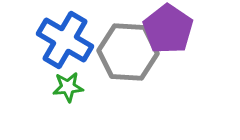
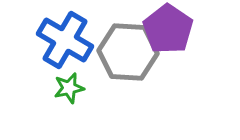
green star: moved 1 px right, 1 px down; rotated 8 degrees counterclockwise
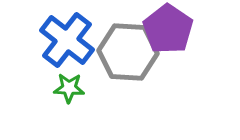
blue cross: moved 2 px right; rotated 8 degrees clockwise
green star: rotated 16 degrees clockwise
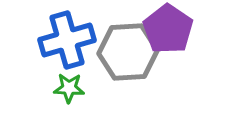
blue cross: rotated 36 degrees clockwise
gray hexagon: rotated 6 degrees counterclockwise
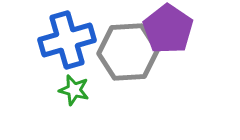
green star: moved 5 px right, 2 px down; rotated 12 degrees clockwise
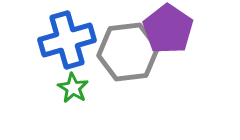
gray hexagon: rotated 4 degrees counterclockwise
green star: moved 1 px left, 2 px up; rotated 16 degrees clockwise
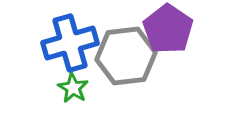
blue cross: moved 3 px right, 3 px down
gray hexagon: moved 2 px left, 4 px down
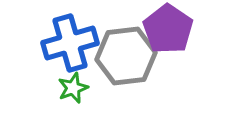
green star: rotated 20 degrees clockwise
